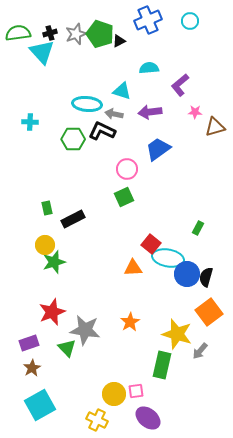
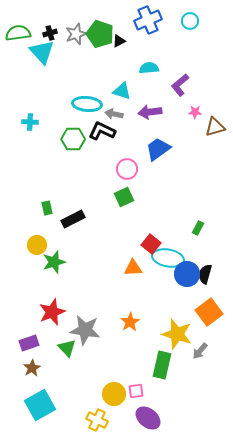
yellow circle at (45, 245): moved 8 px left
black semicircle at (206, 277): moved 1 px left, 3 px up
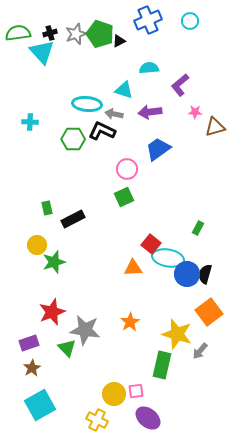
cyan triangle at (122, 91): moved 2 px right, 1 px up
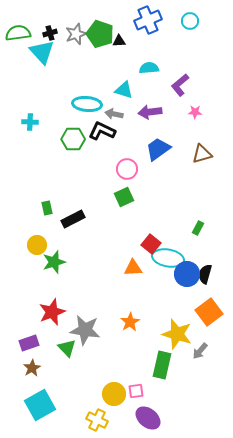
black triangle at (119, 41): rotated 24 degrees clockwise
brown triangle at (215, 127): moved 13 px left, 27 px down
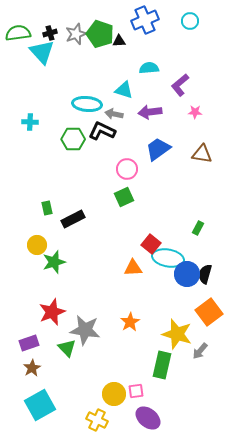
blue cross at (148, 20): moved 3 px left
brown triangle at (202, 154): rotated 25 degrees clockwise
